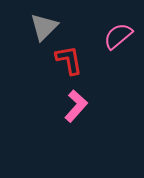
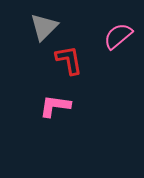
pink L-shape: moved 21 px left; rotated 124 degrees counterclockwise
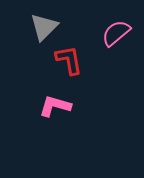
pink semicircle: moved 2 px left, 3 px up
pink L-shape: rotated 8 degrees clockwise
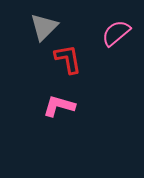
red L-shape: moved 1 px left, 1 px up
pink L-shape: moved 4 px right
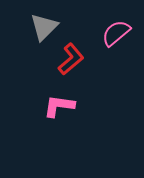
red L-shape: moved 3 px right; rotated 60 degrees clockwise
pink L-shape: rotated 8 degrees counterclockwise
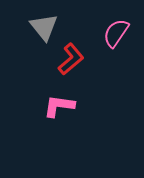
gray triangle: rotated 24 degrees counterclockwise
pink semicircle: rotated 16 degrees counterclockwise
